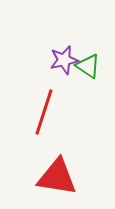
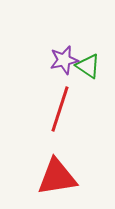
red line: moved 16 px right, 3 px up
red triangle: rotated 18 degrees counterclockwise
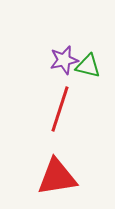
green triangle: rotated 20 degrees counterclockwise
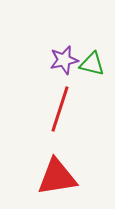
green triangle: moved 4 px right, 2 px up
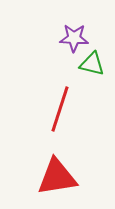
purple star: moved 10 px right, 22 px up; rotated 16 degrees clockwise
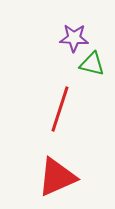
red triangle: rotated 15 degrees counterclockwise
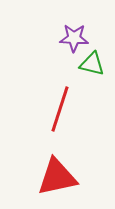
red triangle: rotated 12 degrees clockwise
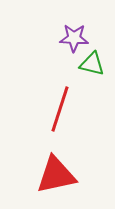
red triangle: moved 1 px left, 2 px up
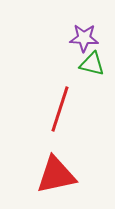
purple star: moved 10 px right
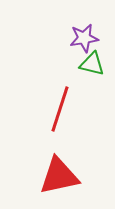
purple star: rotated 12 degrees counterclockwise
red triangle: moved 3 px right, 1 px down
